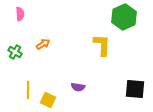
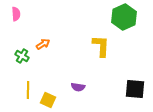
pink semicircle: moved 4 px left
yellow L-shape: moved 1 px left, 1 px down
green cross: moved 7 px right, 4 px down
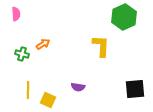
green cross: moved 2 px up; rotated 16 degrees counterclockwise
black square: rotated 10 degrees counterclockwise
